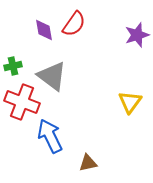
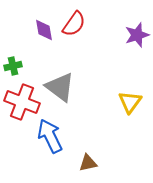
gray triangle: moved 8 px right, 11 px down
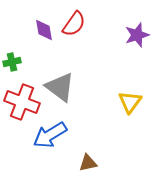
green cross: moved 1 px left, 4 px up
blue arrow: moved 1 px up; rotated 96 degrees counterclockwise
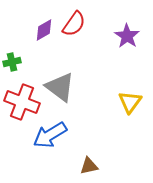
purple diamond: rotated 70 degrees clockwise
purple star: moved 10 px left, 1 px down; rotated 20 degrees counterclockwise
brown triangle: moved 1 px right, 3 px down
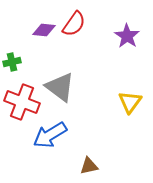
purple diamond: rotated 35 degrees clockwise
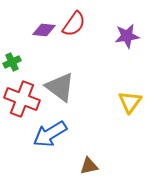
purple star: rotated 30 degrees clockwise
green cross: rotated 12 degrees counterclockwise
red cross: moved 3 px up
blue arrow: moved 1 px up
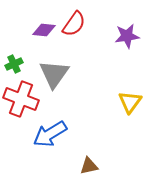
green cross: moved 2 px right, 2 px down
gray triangle: moved 6 px left, 13 px up; rotated 28 degrees clockwise
red cross: moved 1 px left
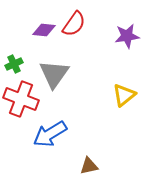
yellow triangle: moved 6 px left, 7 px up; rotated 15 degrees clockwise
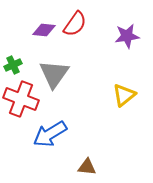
red semicircle: moved 1 px right
green cross: moved 1 px left, 1 px down
brown triangle: moved 2 px left, 1 px down; rotated 18 degrees clockwise
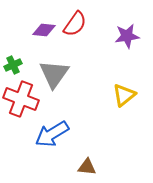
blue arrow: moved 2 px right
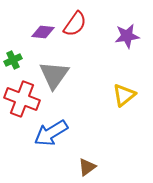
purple diamond: moved 1 px left, 2 px down
green cross: moved 5 px up
gray triangle: moved 1 px down
red cross: moved 1 px right
blue arrow: moved 1 px left, 1 px up
brown triangle: rotated 42 degrees counterclockwise
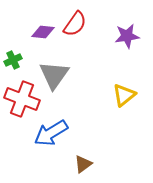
brown triangle: moved 4 px left, 3 px up
